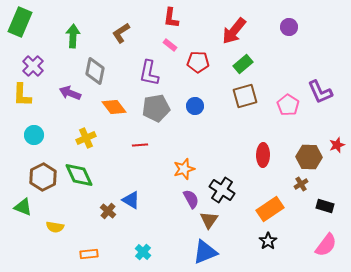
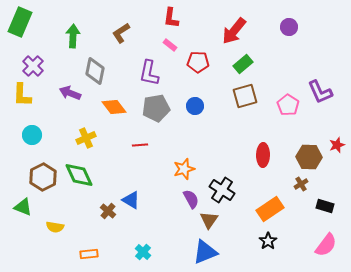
cyan circle at (34, 135): moved 2 px left
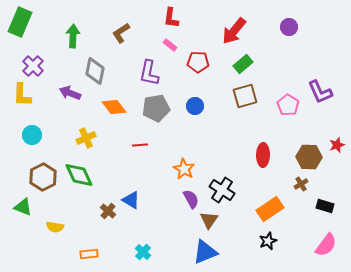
orange star at (184, 169): rotated 25 degrees counterclockwise
black star at (268, 241): rotated 12 degrees clockwise
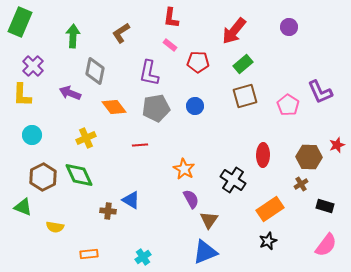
black cross at (222, 190): moved 11 px right, 10 px up
brown cross at (108, 211): rotated 35 degrees counterclockwise
cyan cross at (143, 252): moved 5 px down; rotated 14 degrees clockwise
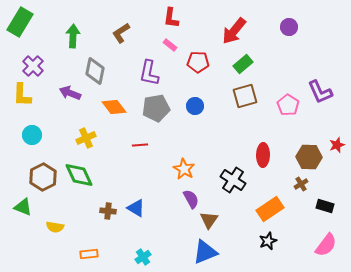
green rectangle at (20, 22): rotated 8 degrees clockwise
blue triangle at (131, 200): moved 5 px right, 8 px down
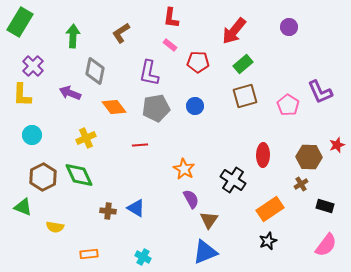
cyan cross at (143, 257): rotated 28 degrees counterclockwise
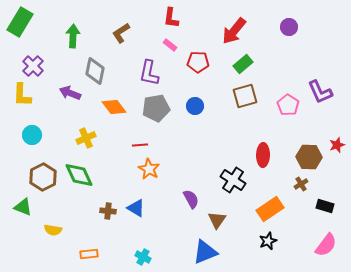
orange star at (184, 169): moved 35 px left
brown triangle at (209, 220): moved 8 px right
yellow semicircle at (55, 227): moved 2 px left, 3 px down
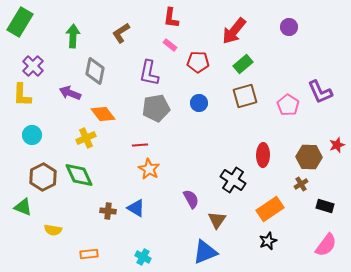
blue circle at (195, 106): moved 4 px right, 3 px up
orange diamond at (114, 107): moved 11 px left, 7 px down
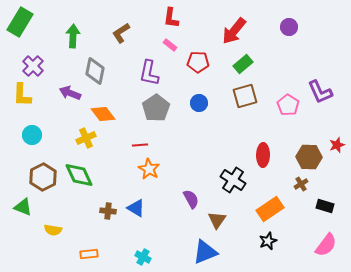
gray pentagon at (156, 108): rotated 24 degrees counterclockwise
